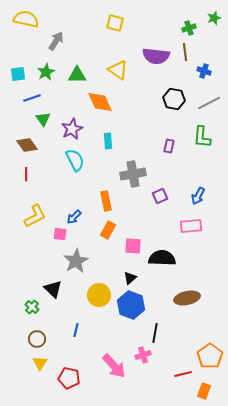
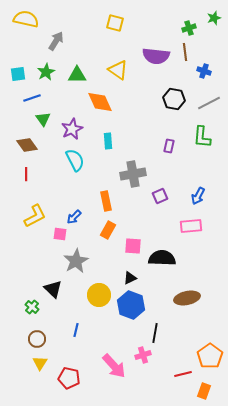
black triangle at (130, 278): rotated 16 degrees clockwise
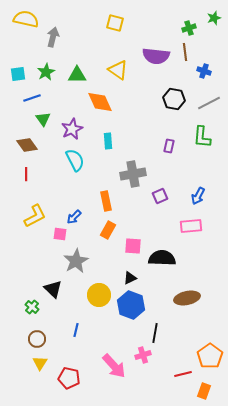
gray arrow at (56, 41): moved 3 px left, 4 px up; rotated 18 degrees counterclockwise
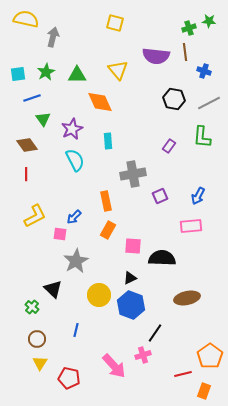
green star at (214, 18): moved 5 px left, 3 px down; rotated 24 degrees clockwise
yellow triangle at (118, 70): rotated 15 degrees clockwise
purple rectangle at (169, 146): rotated 24 degrees clockwise
black line at (155, 333): rotated 24 degrees clockwise
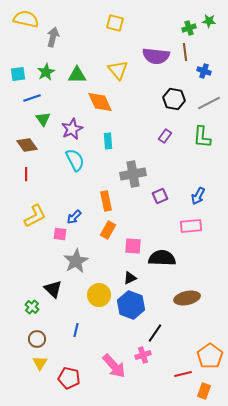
purple rectangle at (169, 146): moved 4 px left, 10 px up
